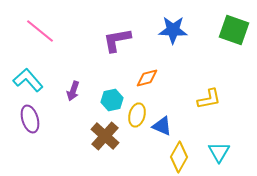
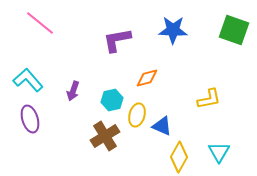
pink line: moved 8 px up
brown cross: rotated 16 degrees clockwise
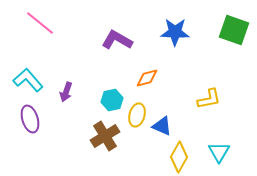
blue star: moved 2 px right, 2 px down
purple L-shape: rotated 40 degrees clockwise
purple arrow: moved 7 px left, 1 px down
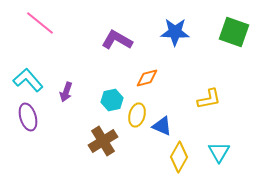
green square: moved 2 px down
purple ellipse: moved 2 px left, 2 px up
brown cross: moved 2 px left, 5 px down
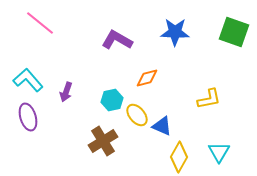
yellow ellipse: rotated 55 degrees counterclockwise
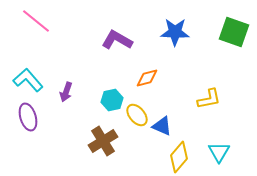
pink line: moved 4 px left, 2 px up
yellow diamond: rotated 12 degrees clockwise
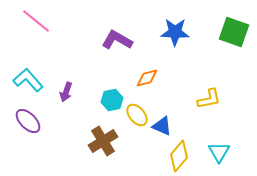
purple ellipse: moved 4 px down; rotated 28 degrees counterclockwise
yellow diamond: moved 1 px up
